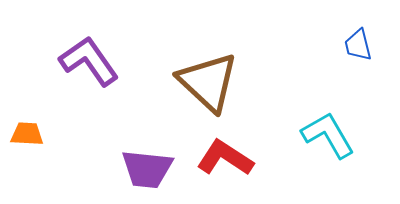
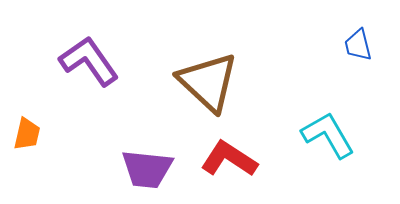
orange trapezoid: rotated 100 degrees clockwise
red L-shape: moved 4 px right, 1 px down
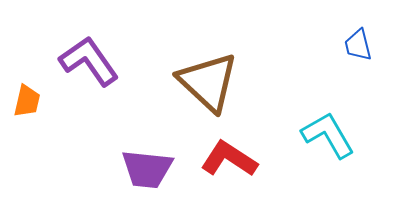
orange trapezoid: moved 33 px up
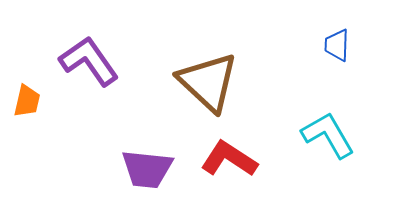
blue trapezoid: moved 21 px left; rotated 16 degrees clockwise
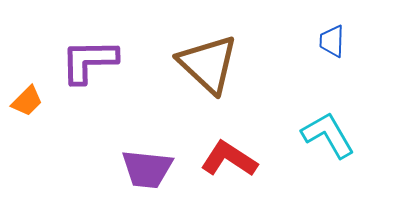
blue trapezoid: moved 5 px left, 4 px up
purple L-shape: rotated 56 degrees counterclockwise
brown triangle: moved 18 px up
orange trapezoid: rotated 32 degrees clockwise
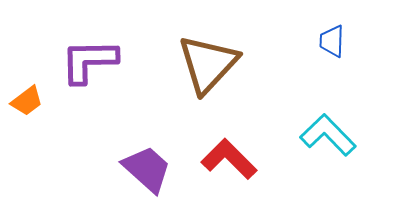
brown triangle: rotated 30 degrees clockwise
orange trapezoid: rotated 8 degrees clockwise
cyan L-shape: rotated 14 degrees counterclockwise
red L-shape: rotated 12 degrees clockwise
purple trapezoid: rotated 144 degrees counterclockwise
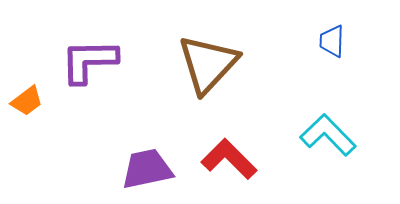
purple trapezoid: rotated 54 degrees counterclockwise
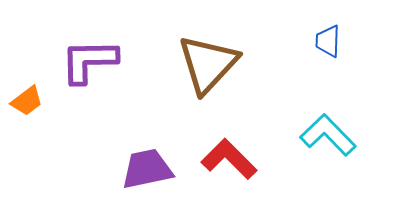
blue trapezoid: moved 4 px left
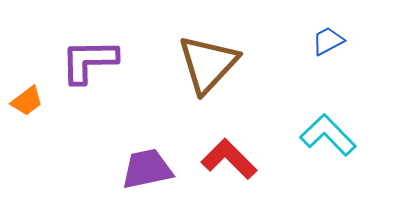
blue trapezoid: rotated 60 degrees clockwise
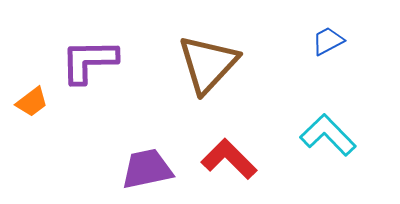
orange trapezoid: moved 5 px right, 1 px down
